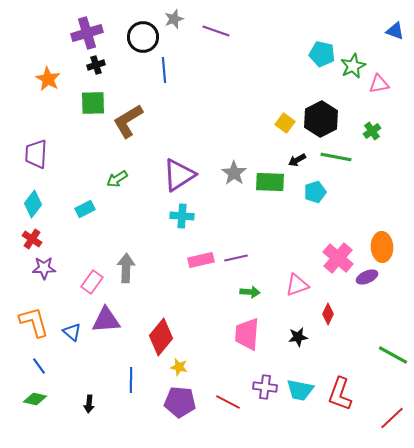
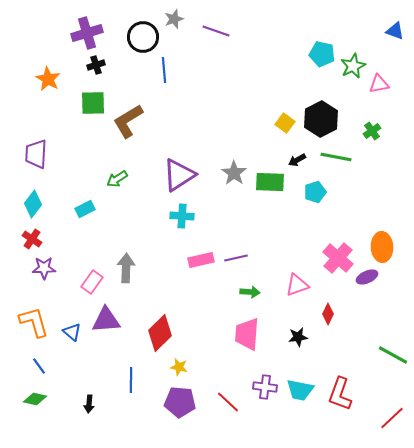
red diamond at (161, 337): moved 1 px left, 4 px up; rotated 6 degrees clockwise
red line at (228, 402): rotated 15 degrees clockwise
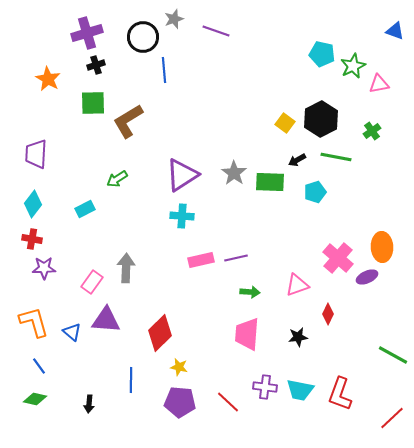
purple triangle at (179, 175): moved 3 px right
red cross at (32, 239): rotated 24 degrees counterclockwise
purple triangle at (106, 320): rotated 8 degrees clockwise
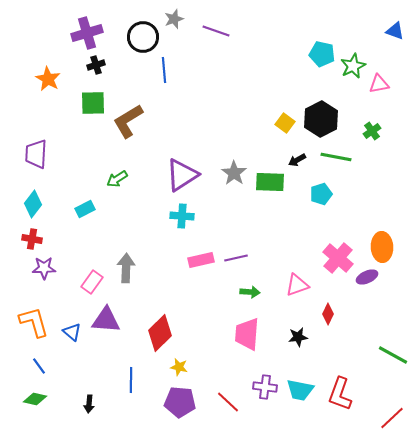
cyan pentagon at (315, 192): moved 6 px right, 2 px down
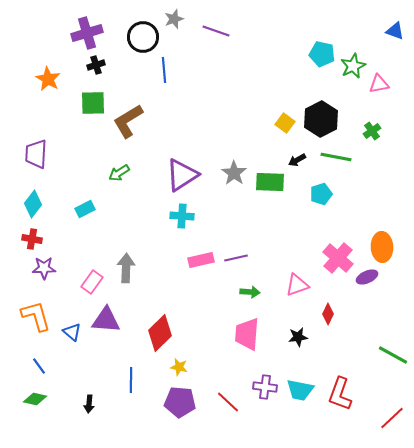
green arrow at (117, 179): moved 2 px right, 6 px up
orange L-shape at (34, 322): moved 2 px right, 6 px up
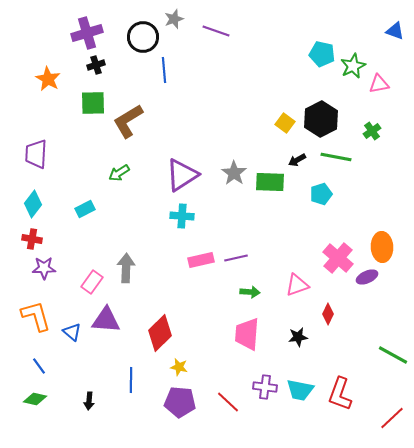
black arrow at (89, 404): moved 3 px up
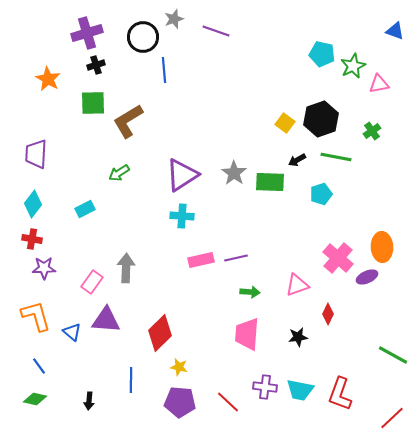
black hexagon at (321, 119): rotated 8 degrees clockwise
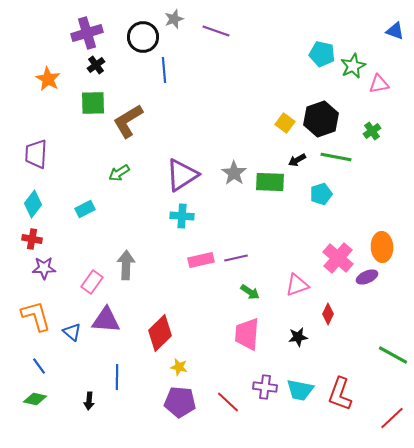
black cross at (96, 65): rotated 18 degrees counterclockwise
gray arrow at (126, 268): moved 3 px up
green arrow at (250, 292): rotated 30 degrees clockwise
blue line at (131, 380): moved 14 px left, 3 px up
